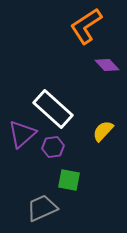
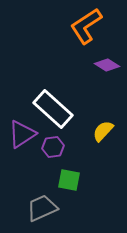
purple diamond: rotated 15 degrees counterclockwise
purple triangle: rotated 8 degrees clockwise
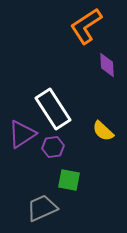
purple diamond: rotated 55 degrees clockwise
white rectangle: rotated 15 degrees clockwise
yellow semicircle: rotated 90 degrees counterclockwise
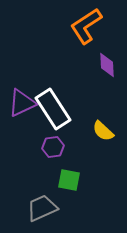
purple triangle: moved 31 px up; rotated 8 degrees clockwise
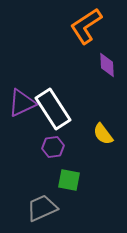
yellow semicircle: moved 3 px down; rotated 10 degrees clockwise
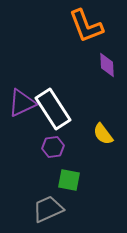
orange L-shape: rotated 78 degrees counterclockwise
gray trapezoid: moved 6 px right, 1 px down
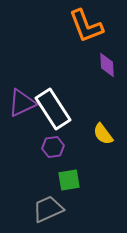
green square: rotated 20 degrees counterclockwise
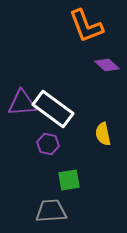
purple diamond: rotated 45 degrees counterclockwise
purple triangle: rotated 20 degrees clockwise
white rectangle: rotated 21 degrees counterclockwise
yellow semicircle: rotated 25 degrees clockwise
purple hexagon: moved 5 px left, 3 px up; rotated 20 degrees clockwise
gray trapezoid: moved 3 px right, 2 px down; rotated 20 degrees clockwise
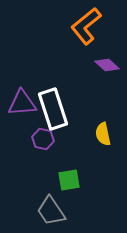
orange L-shape: rotated 72 degrees clockwise
white rectangle: rotated 36 degrees clockwise
purple hexagon: moved 5 px left, 5 px up
gray trapezoid: rotated 120 degrees counterclockwise
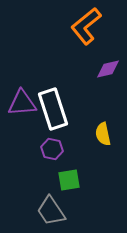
purple diamond: moved 1 px right, 4 px down; rotated 55 degrees counterclockwise
purple hexagon: moved 9 px right, 10 px down
